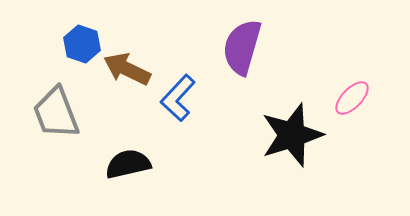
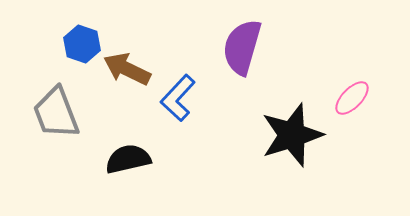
black semicircle: moved 5 px up
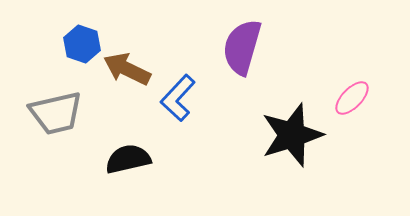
gray trapezoid: rotated 82 degrees counterclockwise
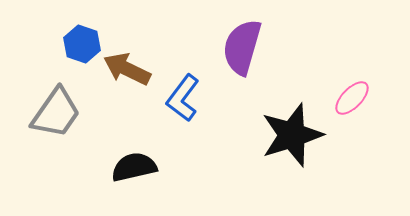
blue L-shape: moved 5 px right; rotated 6 degrees counterclockwise
gray trapezoid: rotated 42 degrees counterclockwise
black semicircle: moved 6 px right, 8 px down
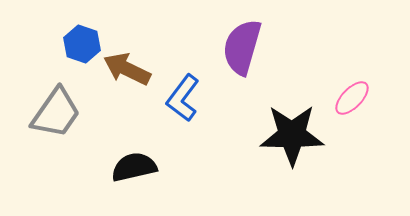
black star: rotated 18 degrees clockwise
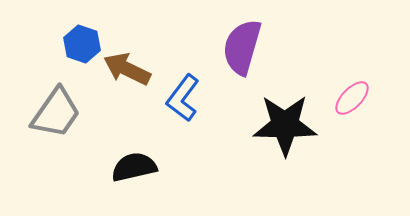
black star: moved 7 px left, 10 px up
